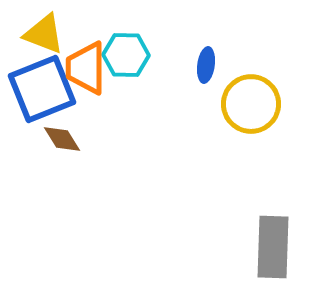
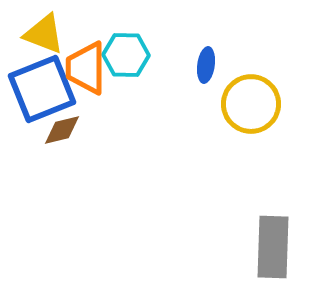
brown diamond: moved 9 px up; rotated 72 degrees counterclockwise
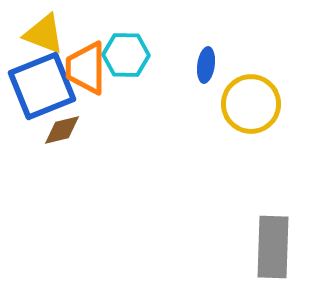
blue square: moved 3 px up
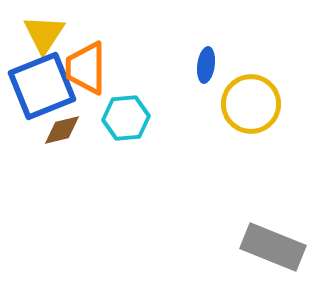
yellow triangle: rotated 42 degrees clockwise
cyan hexagon: moved 63 px down; rotated 6 degrees counterclockwise
gray rectangle: rotated 70 degrees counterclockwise
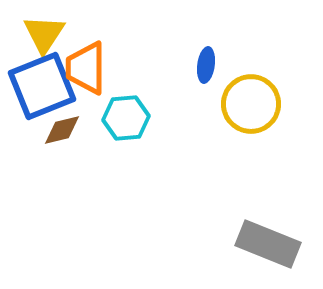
gray rectangle: moved 5 px left, 3 px up
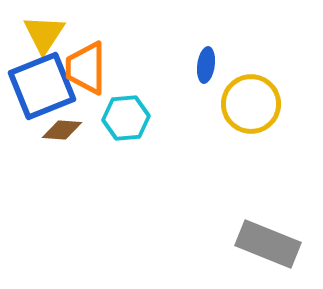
brown diamond: rotated 18 degrees clockwise
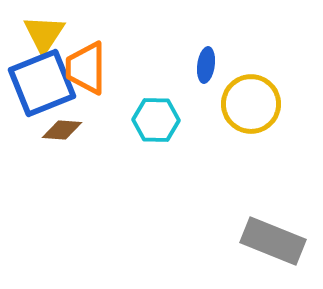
blue square: moved 3 px up
cyan hexagon: moved 30 px right, 2 px down; rotated 6 degrees clockwise
gray rectangle: moved 5 px right, 3 px up
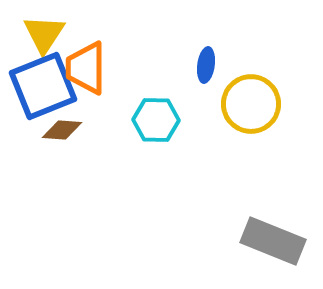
blue square: moved 1 px right, 3 px down
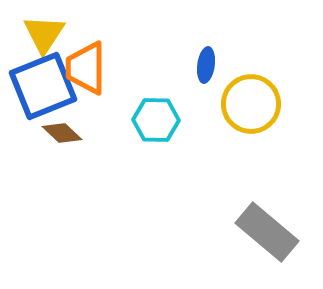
brown diamond: moved 3 px down; rotated 39 degrees clockwise
gray rectangle: moved 6 px left, 9 px up; rotated 18 degrees clockwise
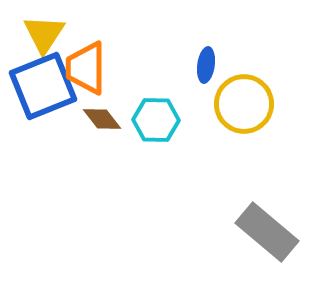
yellow circle: moved 7 px left
brown diamond: moved 40 px right, 14 px up; rotated 9 degrees clockwise
